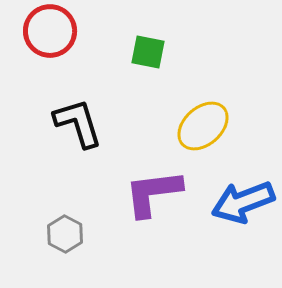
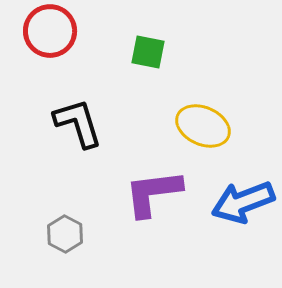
yellow ellipse: rotated 66 degrees clockwise
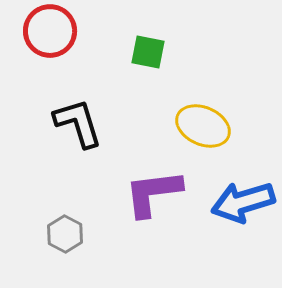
blue arrow: rotated 4 degrees clockwise
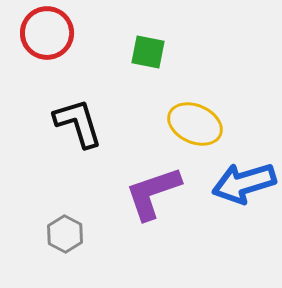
red circle: moved 3 px left, 2 px down
yellow ellipse: moved 8 px left, 2 px up
purple L-shape: rotated 12 degrees counterclockwise
blue arrow: moved 1 px right, 19 px up
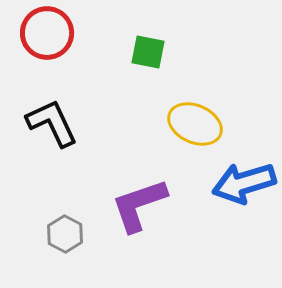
black L-shape: moved 26 px left; rotated 8 degrees counterclockwise
purple L-shape: moved 14 px left, 12 px down
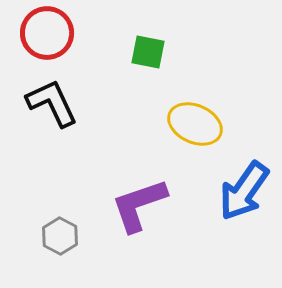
black L-shape: moved 20 px up
blue arrow: moved 8 px down; rotated 38 degrees counterclockwise
gray hexagon: moved 5 px left, 2 px down
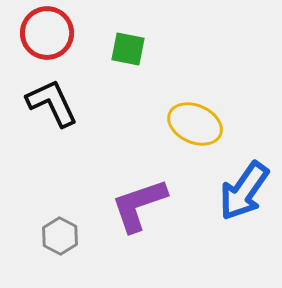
green square: moved 20 px left, 3 px up
